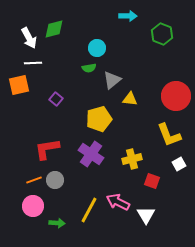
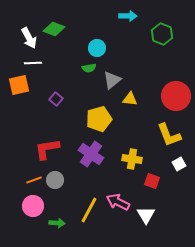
green diamond: rotated 35 degrees clockwise
yellow cross: rotated 24 degrees clockwise
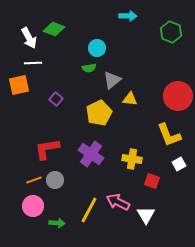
green hexagon: moved 9 px right, 2 px up
red circle: moved 2 px right
yellow pentagon: moved 6 px up; rotated 10 degrees counterclockwise
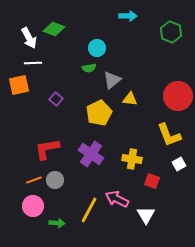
pink arrow: moved 1 px left, 3 px up
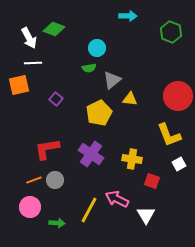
pink circle: moved 3 px left, 1 px down
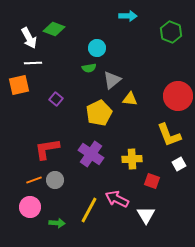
yellow cross: rotated 12 degrees counterclockwise
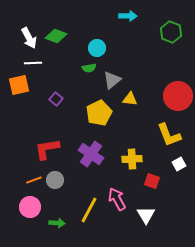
green diamond: moved 2 px right, 7 px down
pink arrow: rotated 35 degrees clockwise
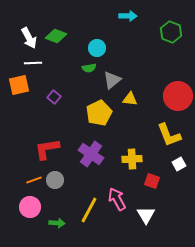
purple square: moved 2 px left, 2 px up
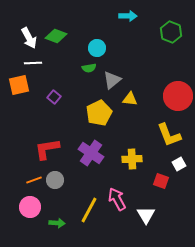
purple cross: moved 1 px up
red square: moved 9 px right
